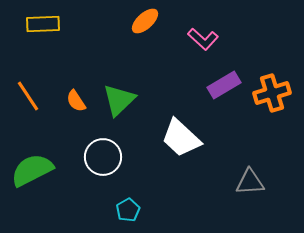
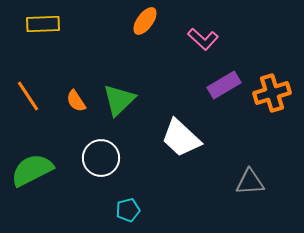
orange ellipse: rotated 12 degrees counterclockwise
white circle: moved 2 px left, 1 px down
cyan pentagon: rotated 15 degrees clockwise
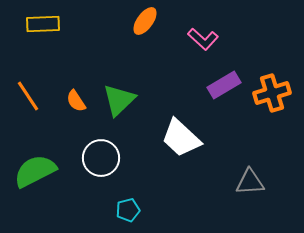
green semicircle: moved 3 px right, 1 px down
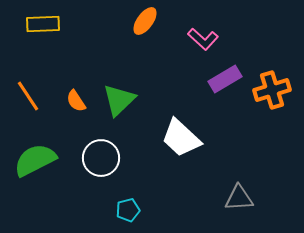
purple rectangle: moved 1 px right, 6 px up
orange cross: moved 3 px up
green semicircle: moved 11 px up
gray triangle: moved 11 px left, 16 px down
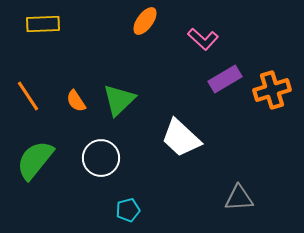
green semicircle: rotated 24 degrees counterclockwise
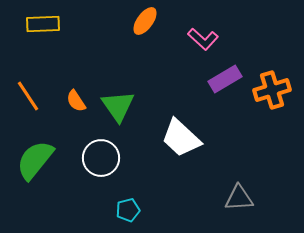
green triangle: moved 1 px left, 6 px down; rotated 21 degrees counterclockwise
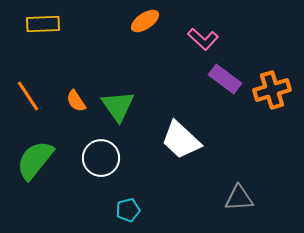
orange ellipse: rotated 20 degrees clockwise
purple rectangle: rotated 68 degrees clockwise
white trapezoid: moved 2 px down
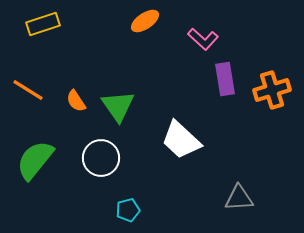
yellow rectangle: rotated 16 degrees counterclockwise
purple rectangle: rotated 44 degrees clockwise
orange line: moved 6 px up; rotated 24 degrees counterclockwise
